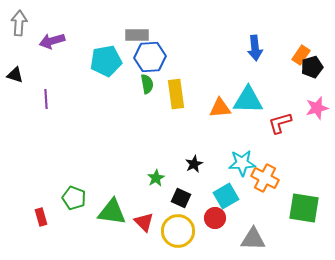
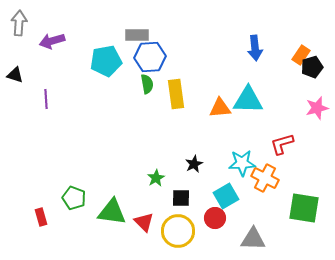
red L-shape: moved 2 px right, 21 px down
black square: rotated 24 degrees counterclockwise
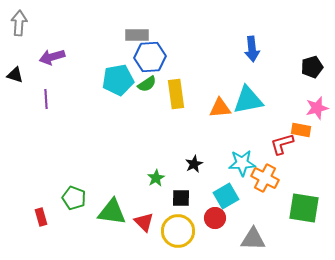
purple arrow: moved 16 px down
blue arrow: moved 3 px left, 1 px down
orange rectangle: moved 75 px down; rotated 66 degrees clockwise
cyan pentagon: moved 12 px right, 19 px down
green semicircle: rotated 66 degrees clockwise
cyan triangle: rotated 12 degrees counterclockwise
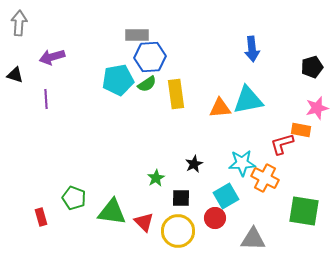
green square: moved 3 px down
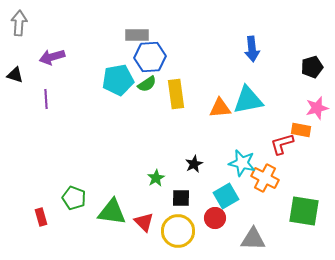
cyan star: rotated 16 degrees clockwise
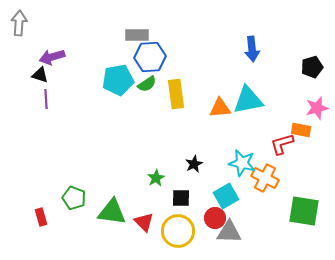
black triangle: moved 25 px right
gray triangle: moved 24 px left, 7 px up
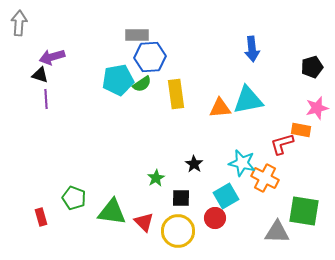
green semicircle: moved 5 px left
black star: rotated 12 degrees counterclockwise
gray triangle: moved 48 px right
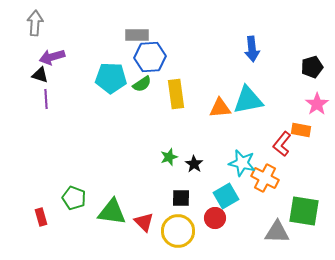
gray arrow: moved 16 px right
cyan pentagon: moved 7 px left, 2 px up; rotated 12 degrees clockwise
pink star: moved 4 px up; rotated 20 degrees counterclockwise
red L-shape: rotated 35 degrees counterclockwise
green star: moved 13 px right, 21 px up; rotated 12 degrees clockwise
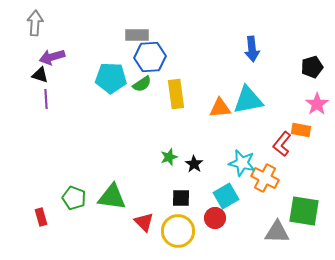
green triangle: moved 15 px up
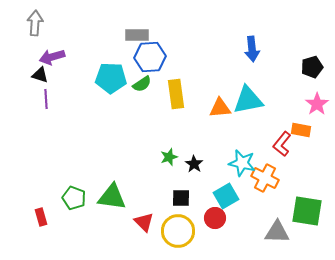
green square: moved 3 px right
